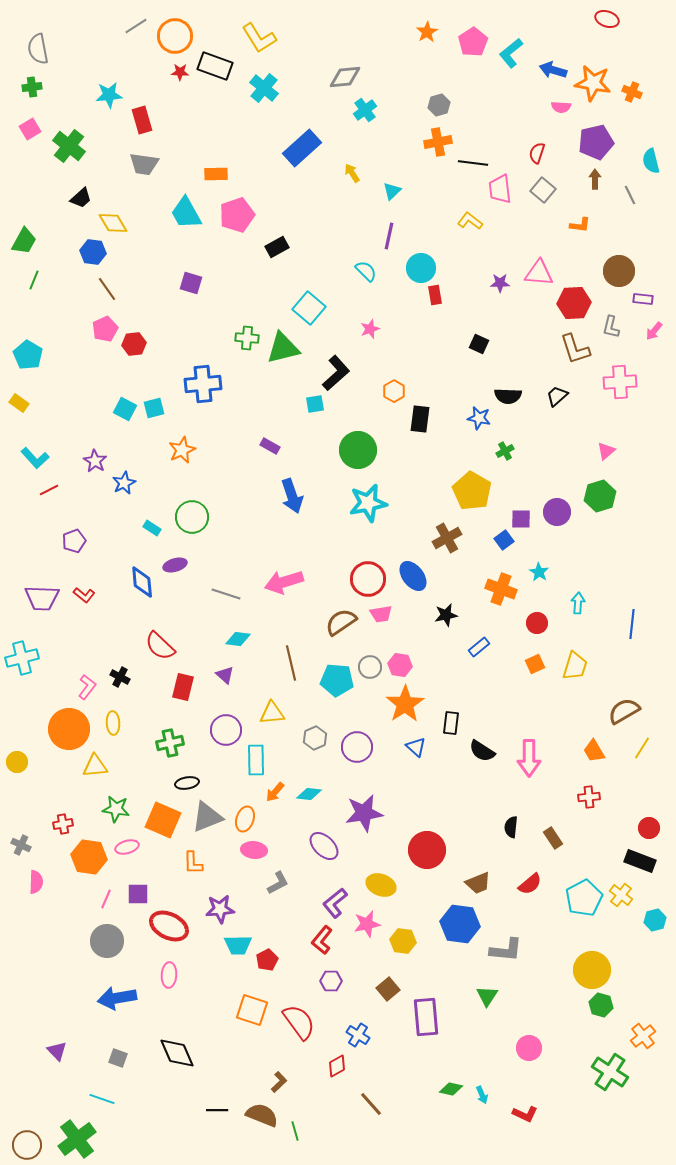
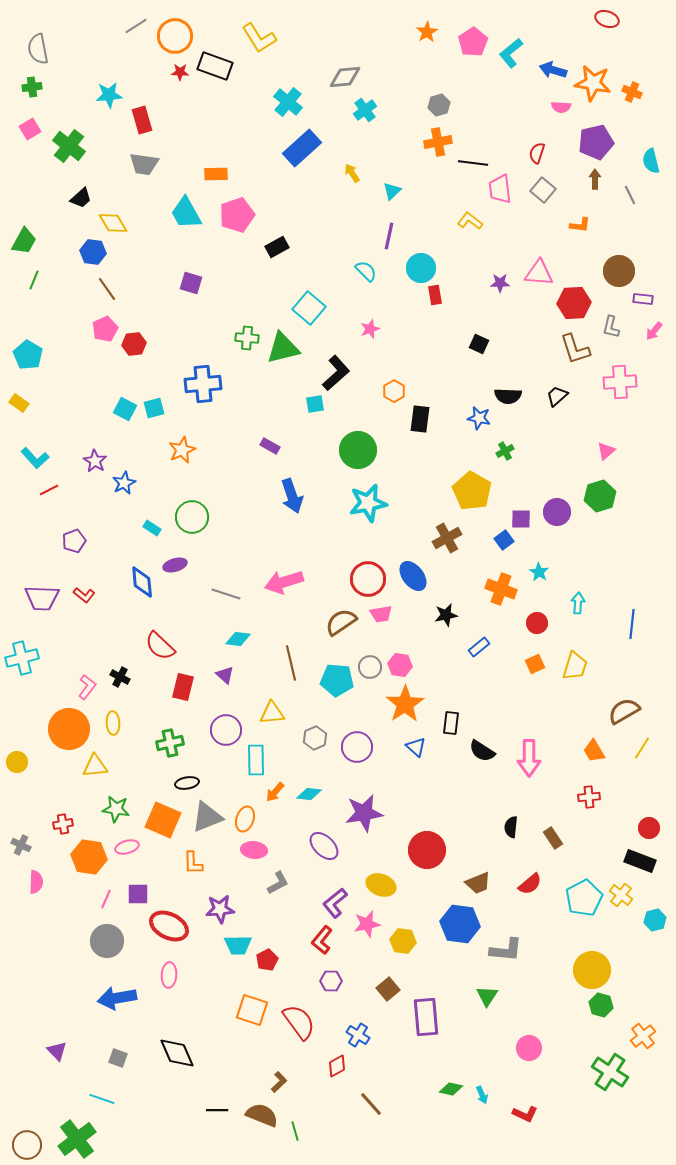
cyan cross at (264, 88): moved 24 px right, 14 px down
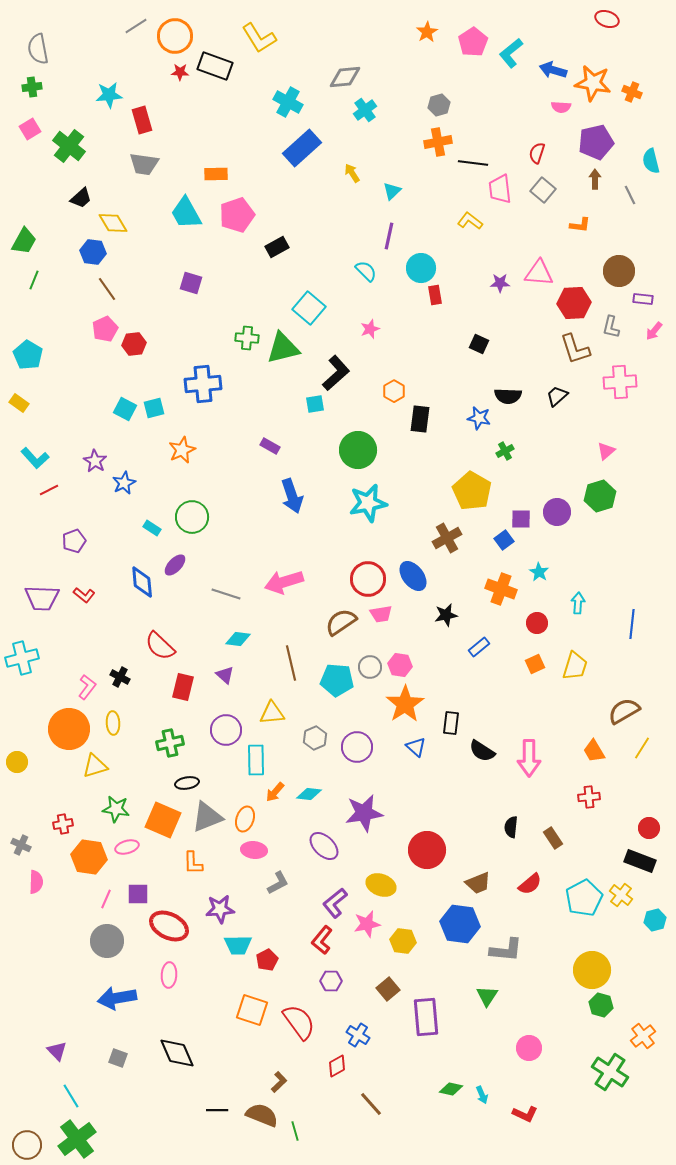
cyan cross at (288, 102): rotated 12 degrees counterclockwise
purple ellipse at (175, 565): rotated 30 degrees counterclockwise
yellow triangle at (95, 766): rotated 12 degrees counterclockwise
cyan line at (102, 1099): moved 31 px left, 3 px up; rotated 40 degrees clockwise
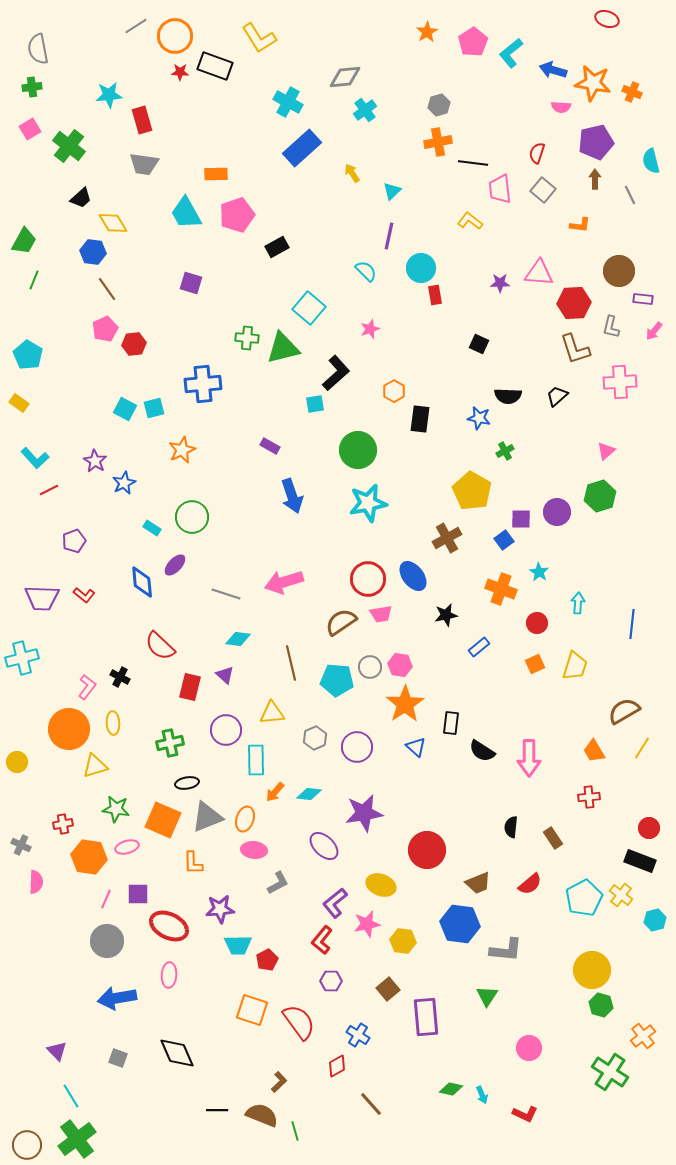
red rectangle at (183, 687): moved 7 px right
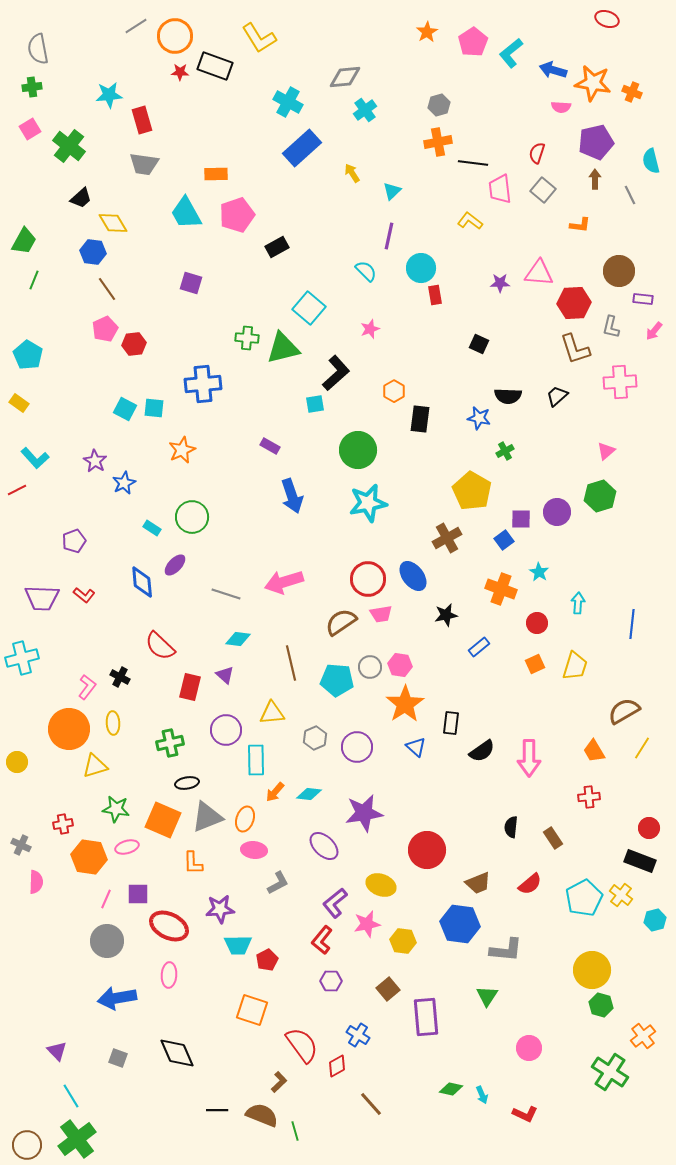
cyan square at (154, 408): rotated 20 degrees clockwise
red line at (49, 490): moved 32 px left
black semicircle at (482, 751): rotated 68 degrees counterclockwise
red semicircle at (299, 1022): moved 3 px right, 23 px down
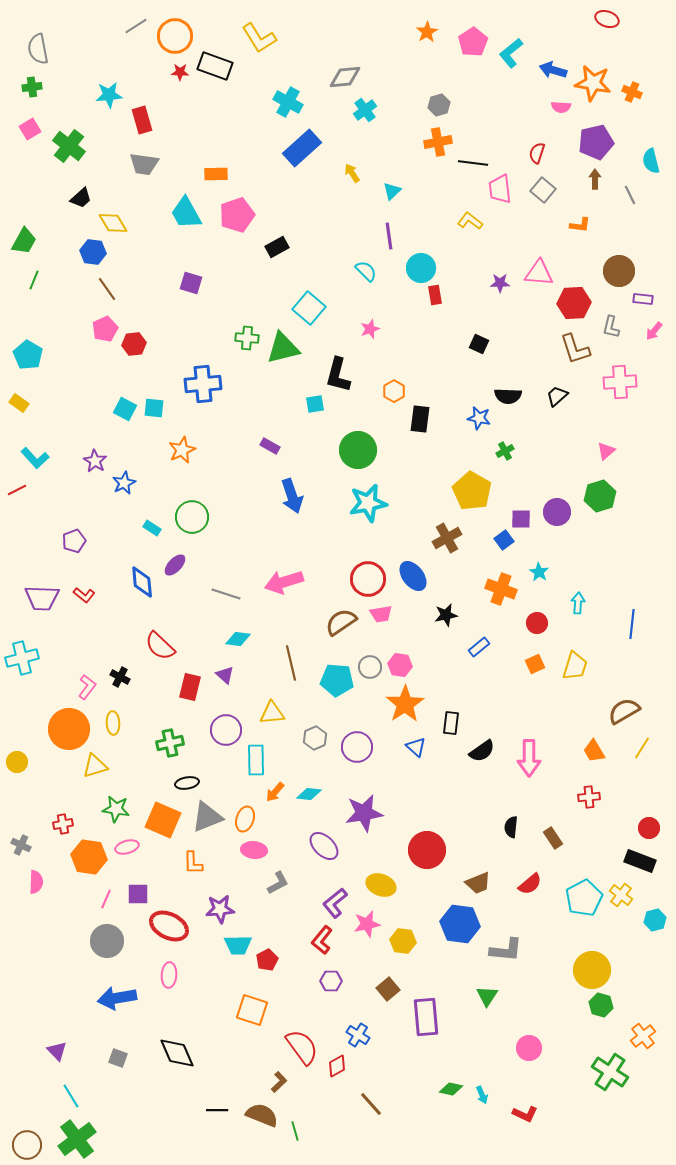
purple line at (389, 236): rotated 20 degrees counterclockwise
black L-shape at (336, 373): moved 2 px right, 2 px down; rotated 147 degrees clockwise
red semicircle at (302, 1045): moved 2 px down
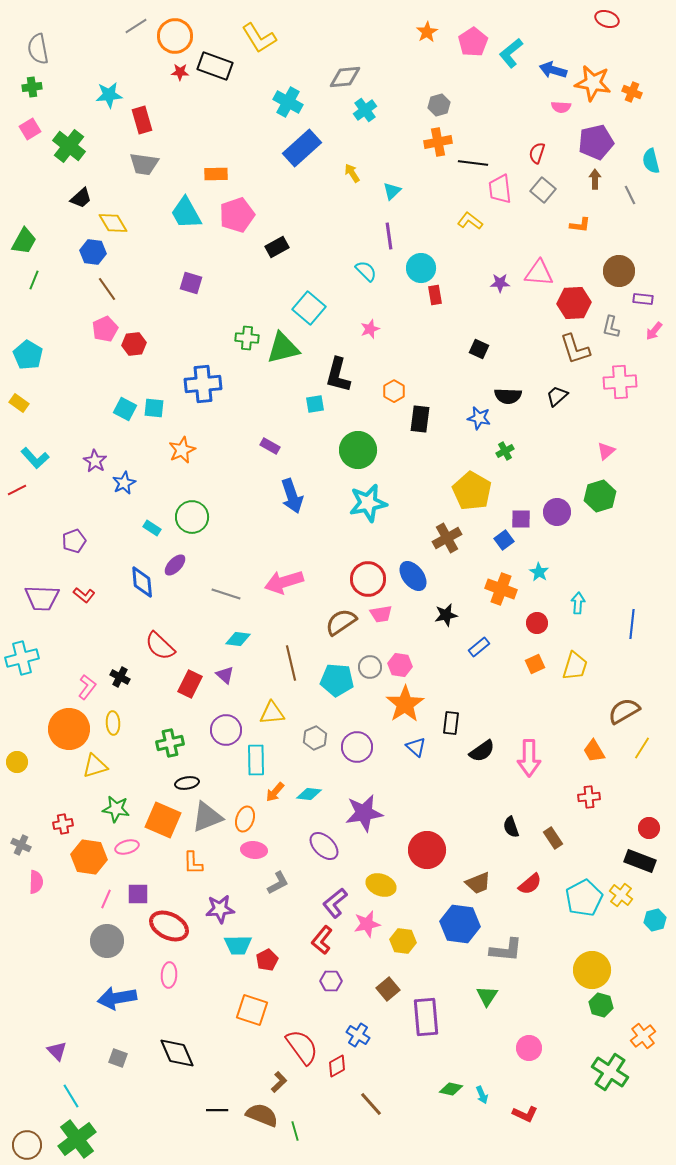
black square at (479, 344): moved 5 px down
red rectangle at (190, 687): moved 3 px up; rotated 12 degrees clockwise
black semicircle at (511, 827): rotated 25 degrees counterclockwise
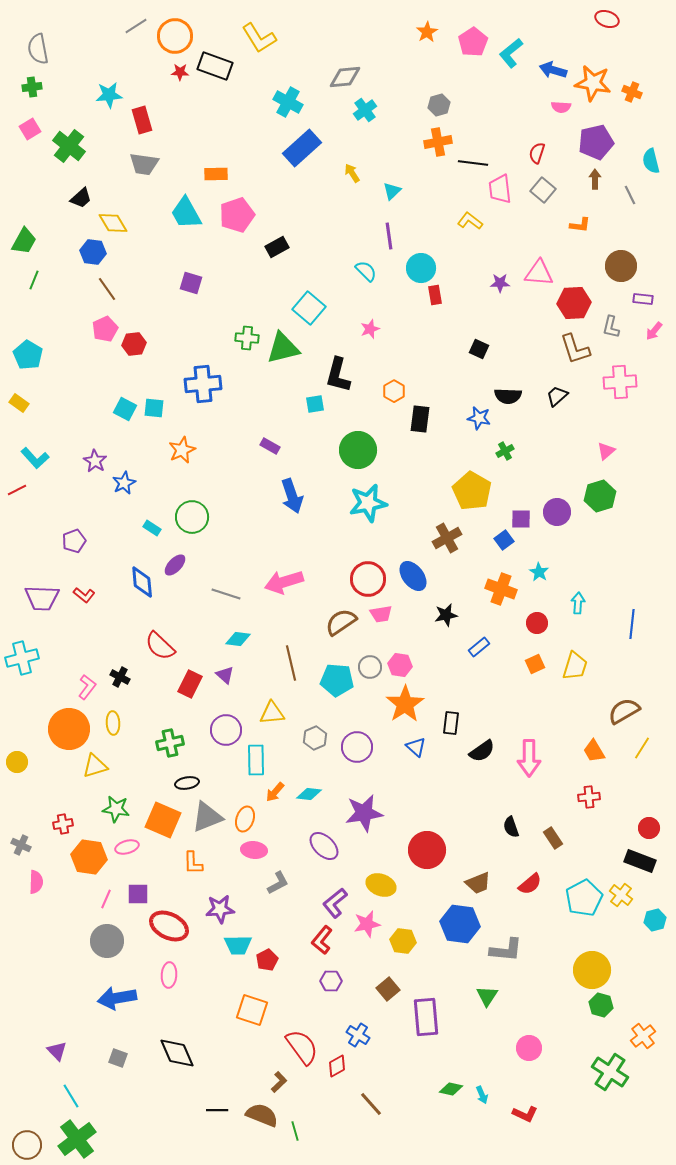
brown circle at (619, 271): moved 2 px right, 5 px up
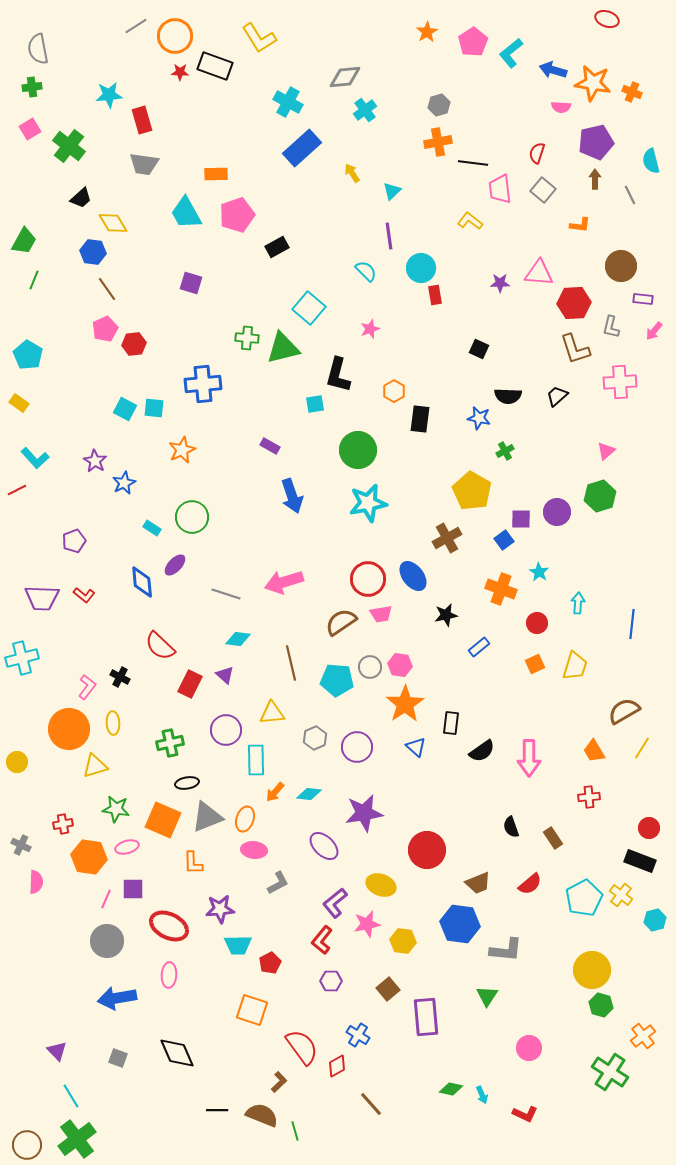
purple square at (138, 894): moved 5 px left, 5 px up
red pentagon at (267, 960): moved 3 px right, 3 px down
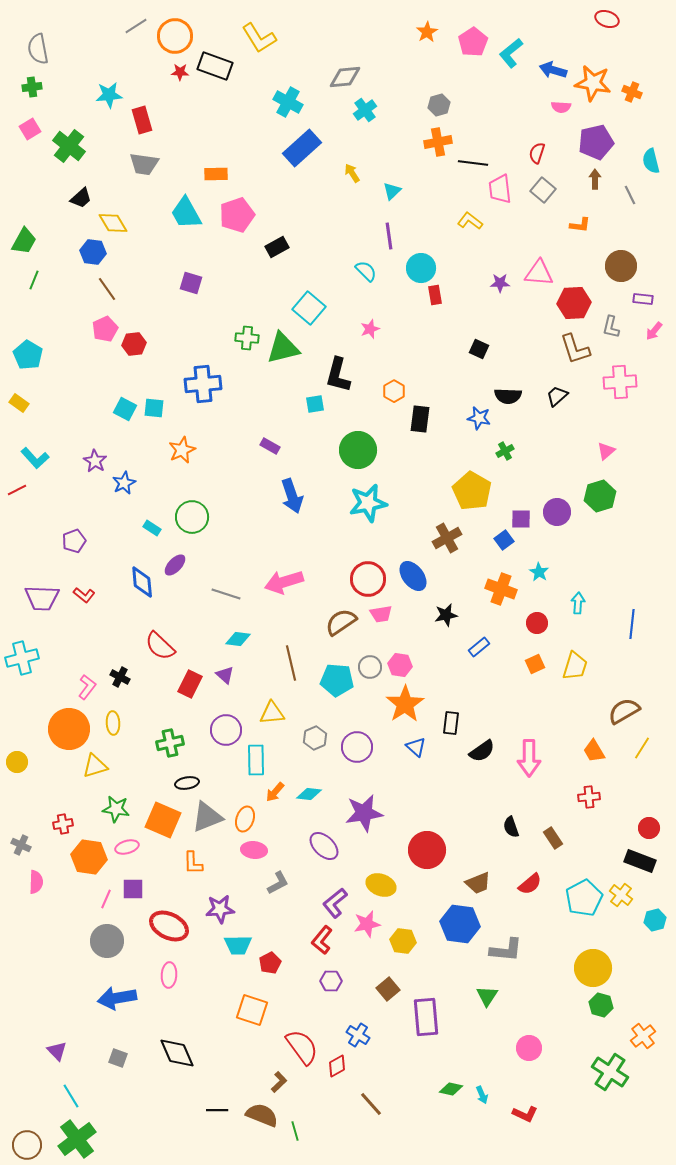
yellow circle at (592, 970): moved 1 px right, 2 px up
